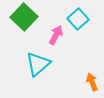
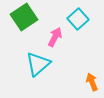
green square: rotated 12 degrees clockwise
pink arrow: moved 1 px left, 2 px down
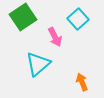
green square: moved 1 px left
pink arrow: rotated 126 degrees clockwise
orange arrow: moved 10 px left
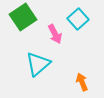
pink arrow: moved 3 px up
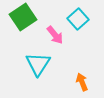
pink arrow: moved 1 px down; rotated 12 degrees counterclockwise
cyan triangle: rotated 16 degrees counterclockwise
